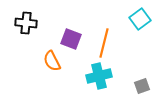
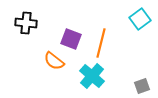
orange line: moved 3 px left
orange semicircle: moved 2 px right; rotated 25 degrees counterclockwise
cyan cross: moved 7 px left; rotated 35 degrees counterclockwise
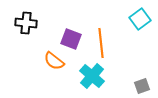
orange line: rotated 20 degrees counterclockwise
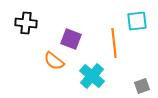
cyan square: moved 3 px left, 2 px down; rotated 30 degrees clockwise
orange line: moved 13 px right
